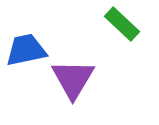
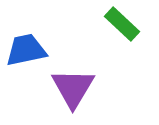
purple triangle: moved 9 px down
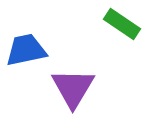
green rectangle: rotated 9 degrees counterclockwise
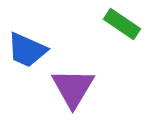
blue trapezoid: moved 1 px right; rotated 144 degrees counterclockwise
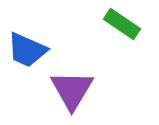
purple triangle: moved 1 px left, 2 px down
